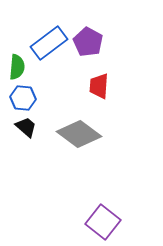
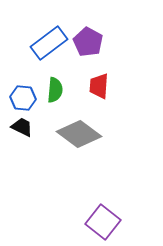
green semicircle: moved 38 px right, 23 px down
black trapezoid: moved 4 px left; rotated 15 degrees counterclockwise
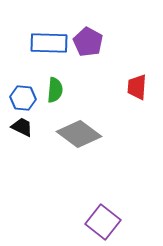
blue rectangle: rotated 39 degrees clockwise
red trapezoid: moved 38 px right, 1 px down
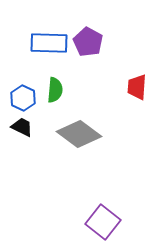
blue hexagon: rotated 20 degrees clockwise
